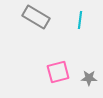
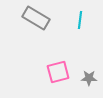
gray rectangle: moved 1 px down
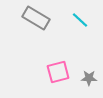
cyan line: rotated 54 degrees counterclockwise
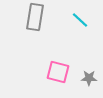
gray rectangle: moved 1 px left, 1 px up; rotated 68 degrees clockwise
pink square: rotated 30 degrees clockwise
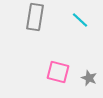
gray star: rotated 21 degrees clockwise
